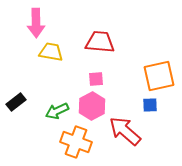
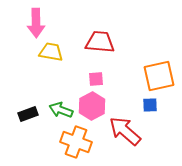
black rectangle: moved 12 px right, 12 px down; rotated 18 degrees clockwise
green arrow: moved 4 px right, 1 px up; rotated 45 degrees clockwise
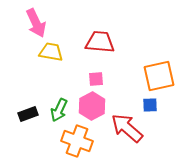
pink arrow: rotated 24 degrees counterclockwise
green arrow: moved 2 px left; rotated 85 degrees counterclockwise
red arrow: moved 2 px right, 3 px up
orange cross: moved 1 px right, 1 px up
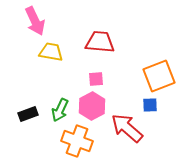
pink arrow: moved 1 px left, 2 px up
orange square: rotated 8 degrees counterclockwise
green arrow: moved 1 px right
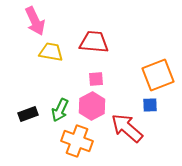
red trapezoid: moved 6 px left
orange square: moved 1 px left, 1 px up
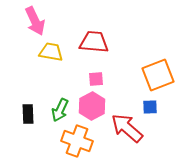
blue square: moved 2 px down
black rectangle: rotated 72 degrees counterclockwise
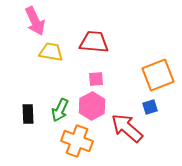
blue square: rotated 14 degrees counterclockwise
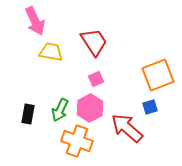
red trapezoid: rotated 52 degrees clockwise
pink square: rotated 21 degrees counterclockwise
pink hexagon: moved 2 px left, 2 px down
black rectangle: rotated 12 degrees clockwise
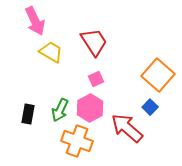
yellow trapezoid: rotated 20 degrees clockwise
orange square: rotated 28 degrees counterclockwise
blue square: rotated 28 degrees counterclockwise
